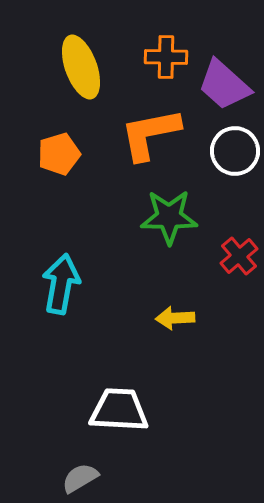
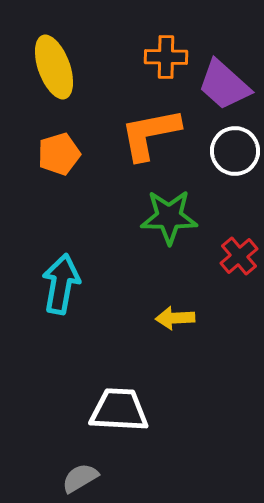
yellow ellipse: moved 27 px left
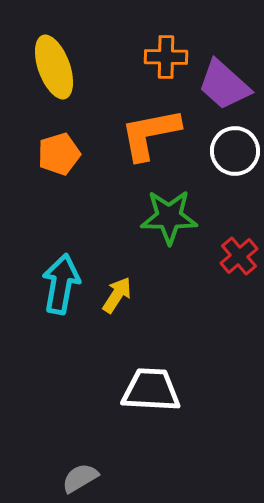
yellow arrow: moved 58 px left, 23 px up; rotated 126 degrees clockwise
white trapezoid: moved 32 px right, 20 px up
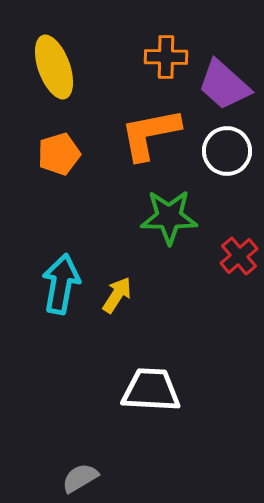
white circle: moved 8 px left
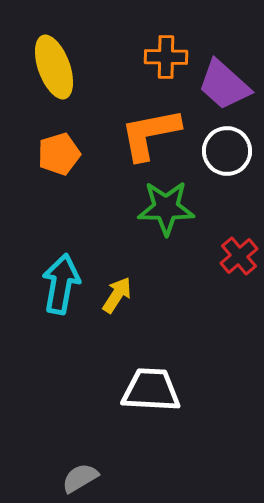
green star: moved 3 px left, 9 px up
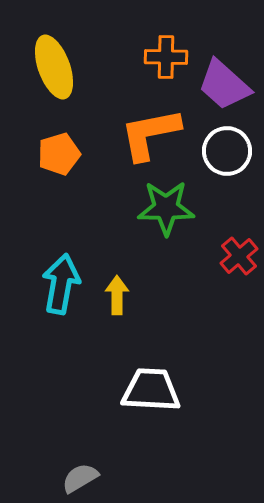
yellow arrow: rotated 33 degrees counterclockwise
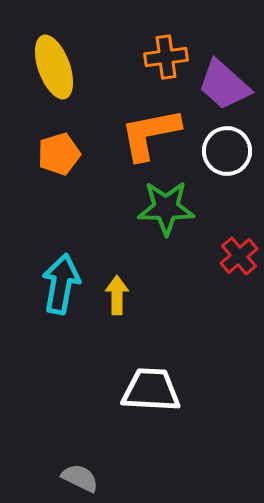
orange cross: rotated 9 degrees counterclockwise
gray semicircle: rotated 57 degrees clockwise
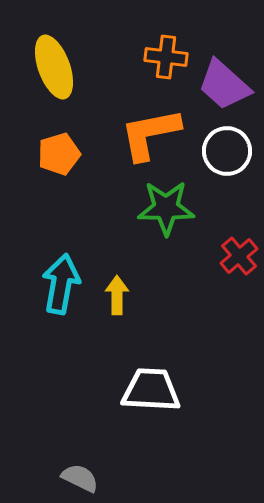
orange cross: rotated 15 degrees clockwise
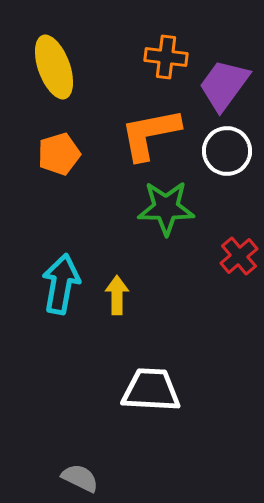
purple trapezoid: rotated 84 degrees clockwise
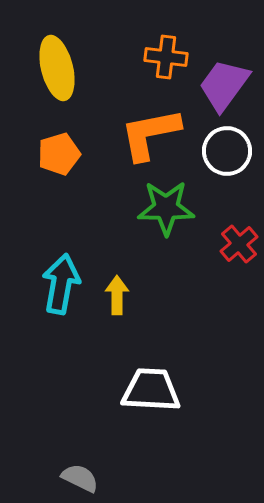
yellow ellipse: moved 3 px right, 1 px down; rotated 6 degrees clockwise
red cross: moved 12 px up
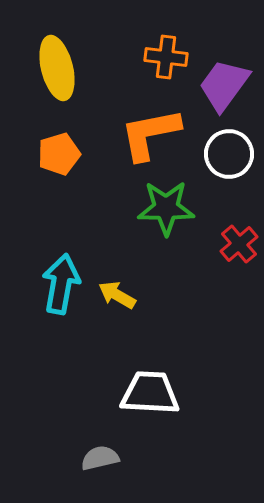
white circle: moved 2 px right, 3 px down
yellow arrow: rotated 60 degrees counterclockwise
white trapezoid: moved 1 px left, 3 px down
gray semicircle: moved 20 px right, 20 px up; rotated 39 degrees counterclockwise
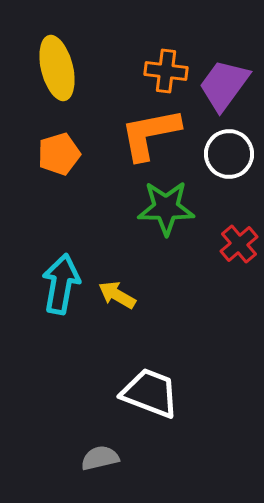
orange cross: moved 14 px down
white trapezoid: rotated 18 degrees clockwise
